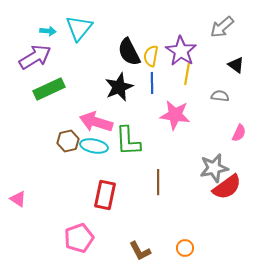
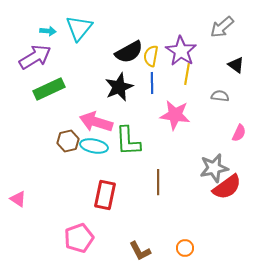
black semicircle: rotated 92 degrees counterclockwise
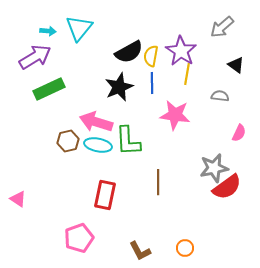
cyan ellipse: moved 4 px right, 1 px up
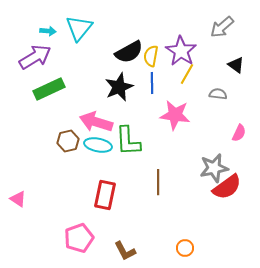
yellow line: rotated 20 degrees clockwise
gray semicircle: moved 2 px left, 2 px up
brown L-shape: moved 15 px left
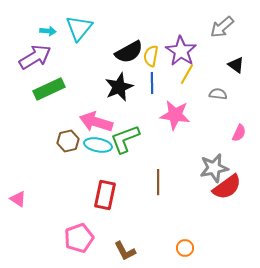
green L-shape: moved 3 px left, 2 px up; rotated 72 degrees clockwise
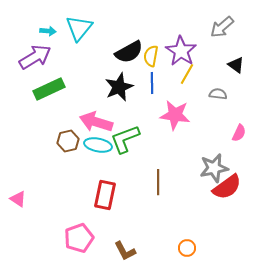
orange circle: moved 2 px right
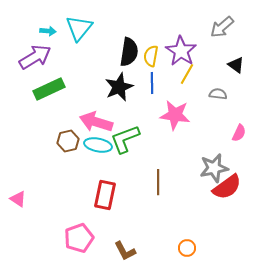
black semicircle: rotated 52 degrees counterclockwise
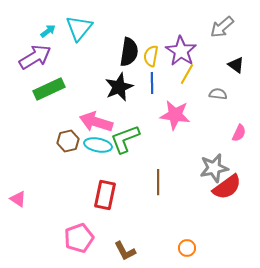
cyan arrow: rotated 42 degrees counterclockwise
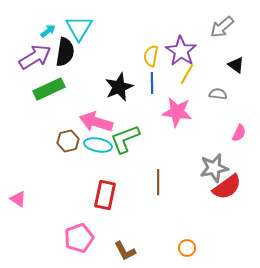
cyan triangle: rotated 8 degrees counterclockwise
black semicircle: moved 64 px left
pink star: moved 2 px right, 3 px up
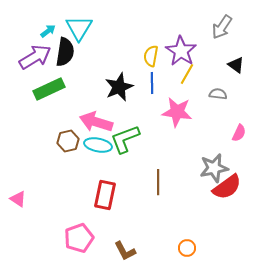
gray arrow: rotated 15 degrees counterclockwise
